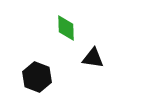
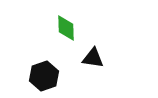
black hexagon: moved 7 px right, 1 px up; rotated 20 degrees clockwise
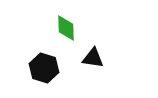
black hexagon: moved 8 px up; rotated 24 degrees counterclockwise
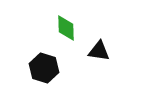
black triangle: moved 6 px right, 7 px up
